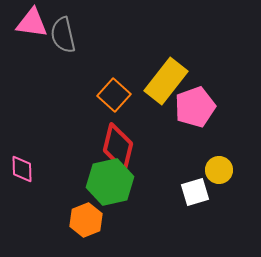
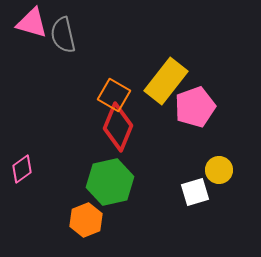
pink triangle: rotated 8 degrees clockwise
orange square: rotated 12 degrees counterclockwise
red diamond: moved 20 px up; rotated 9 degrees clockwise
pink diamond: rotated 56 degrees clockwise
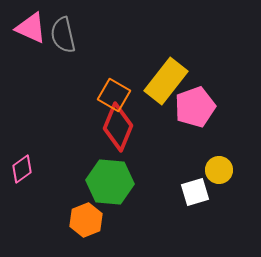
pink triangle: moved 1 px left, 5 px down; rotated 8 degrees clockwise
green hexagon: rotated 18 degrees clockwise
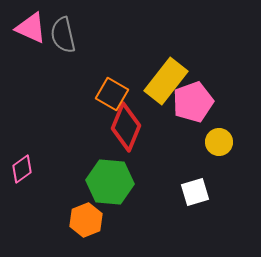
orange square: moved 2 px left, 1 px up
pink pentagon: moved 2 px left, 5 px up
red diamond: moved 8 px right
yellow circle: moved 28 px up
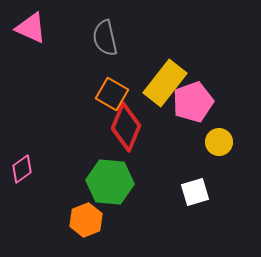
gray semicircle: moved 42 px right, 3 px down
yellow rectangle: moved 1 px left, 2 px down
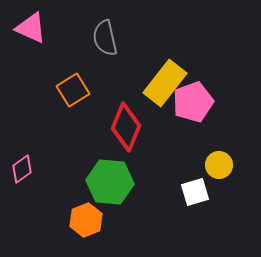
orange square: moved 39 px left, 4 px up; rotated 28 degrees clockwise
yellow circle: moved 23 px down
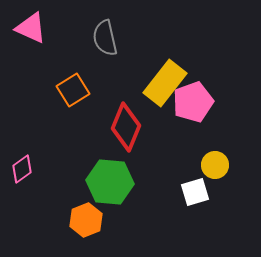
yellow circle: moved 4 px left
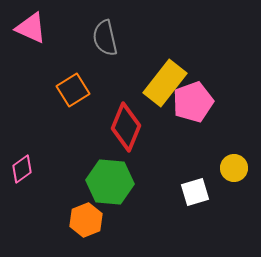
yellow circle: moved 19 px right, 3 px down
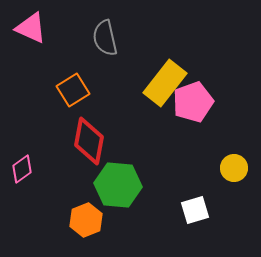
red diamond: moved 37 px left, 14 px down; rotated 12 degrees counterclockwise
green hexagon: moved 8 px right, 3 px down
white square: moved 18 px down
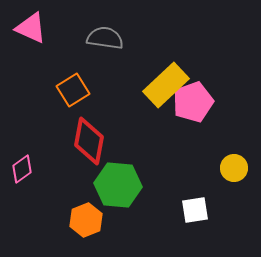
gray semicircle: rotated 111 degrees clockwise
yellow rectangle: moved 1 px right, 2 px down; rotated 9 degrees clockwise
white square: rotated 8 degrees clockwise
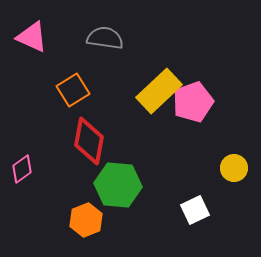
pink triangle: moved 1 px right, 9 px down
yellow rectangle: moved 7 px left, 6 px down
white square: rotated 16 degrees counterclockwise
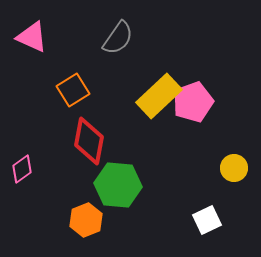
gray semicircle: moved 13 px right; rotated 117 degrees clockwise
yellow rectangle: moved 5 px down
white square: moved 12 px right, 10 px down
